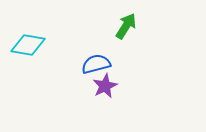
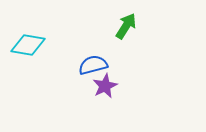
blue semicircle: moved 3 px left, 1 px down
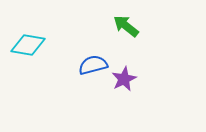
green arrow: rotated 84 degrees counterclockwise
purple star: moved 19 px right, 7 px up
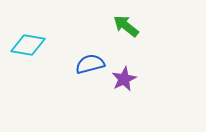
blue semicircle: moved 3 px left, 1 px up
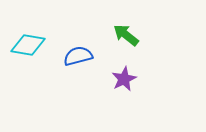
green arrow: moved 9 px down
blue semicircle: moved 12 px left, 8 px up
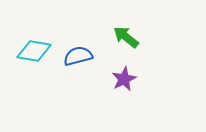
green arrow: moved 2 px down
cyan diamond: moved 6 px right, 6 px down
